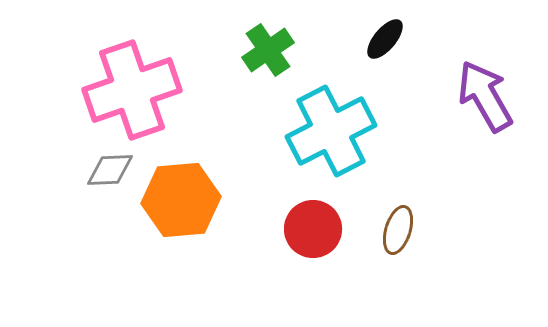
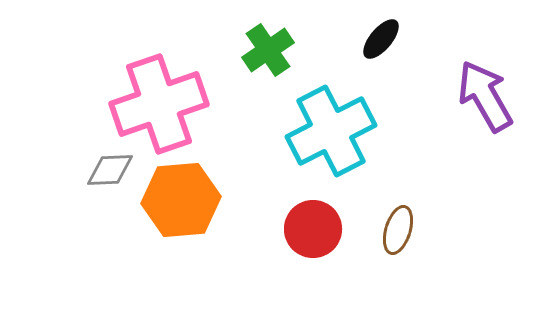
black ellipse: moved 4 px left
pink cross: moved 27 px right, 14 px down
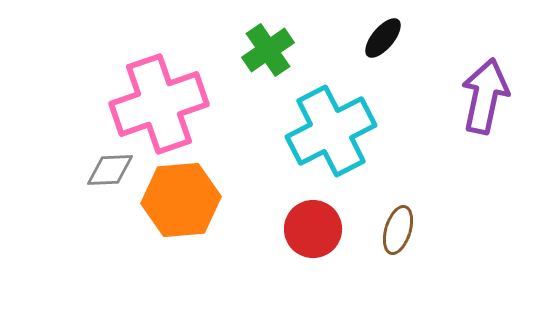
black ellipse: moved 2 px right, 1 px up
purple arrow: rotated 42 degrees clockwise
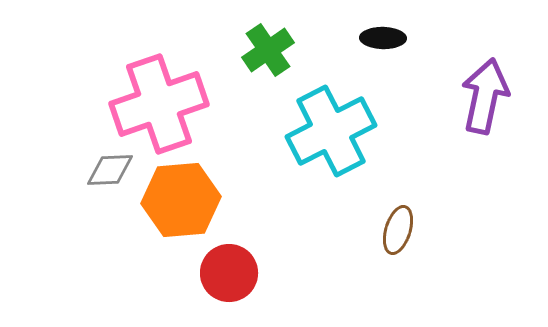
black ellipse: rotated 51 degrees clockwise
red circle: moved 84 px left, 44 px down
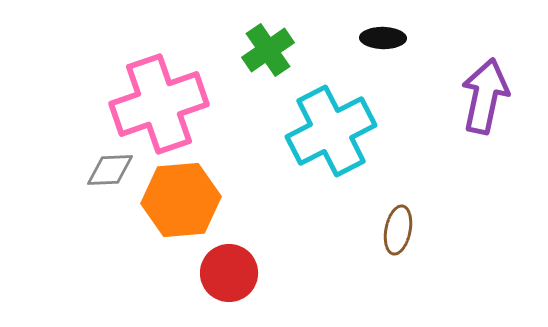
brown ellipse: rotated 6 degrees counterclockwise
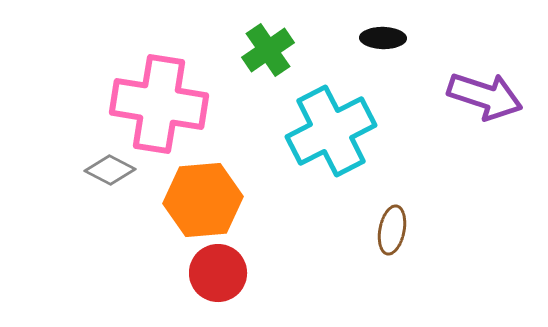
purple arrow: rotated 96 degrees clockwise
pink cross: rotated 28 degrees clockwise
gray diamond: rotated 30 degrees clockwise
orange hexagon: moved 22 px right
brown ellipse: moved 6 px left
red circle: moved 11 px left
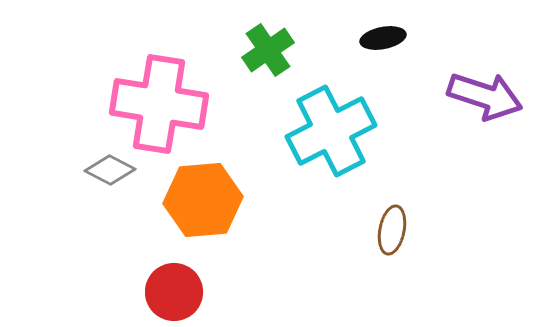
black ellipse: rotated 12 degrees counterclockwise
red circle: moved 44 px left, 19 px down
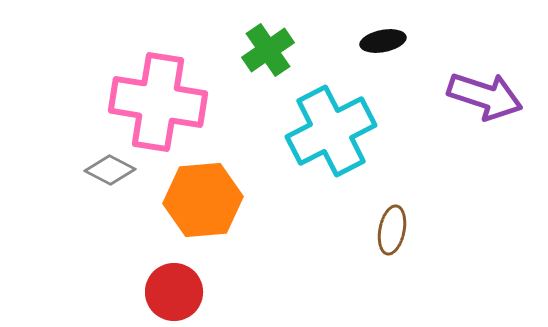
black ellipse: moved 3 px down
pink cross: moved 1 px left, 2 px up
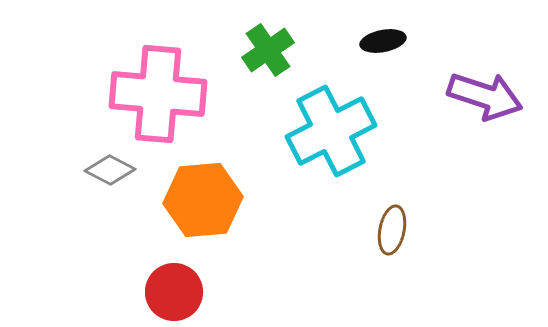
pink cross: moved 8 px up; rotated 4 degrees counterclockwise
